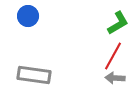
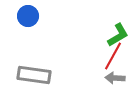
green L-shape: moved 12 px down
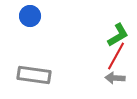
blue circle: moved 2 px right
red line: moved 3 px right
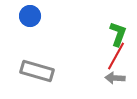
green L-shape: moved 1 px up; rotated 40 degrees counterclockwise
gray rectangle: moved 3 px right, 4 px up; rotated 8 degrees clockwise
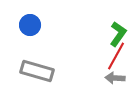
blue circle: moved 9 px down
green L-shape: rotated 15 degrees clockwise
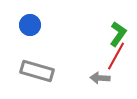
gray arrow: moved 15 px left
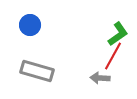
green L-shape: rotated 20 degrees clockwise
red line: moved 3 px left
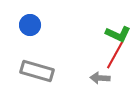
green L-shape: rotated 60 degrees clockwise
red line: moved 2 px right, 1 px up
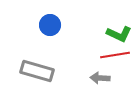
blue circle: moved 20 px right
green L-shape: moved 1 px right
red line: rotated 52 degrees clockwise
